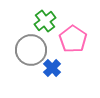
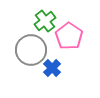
pink pentagon: moved 4 px left, 3 px up
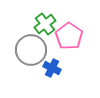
green cross: moved 3 px down
blue cross: rotated 18 degrees counterclockwise
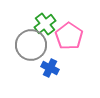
gray circle: moved 5 px up
blue cross: moved 2 px left
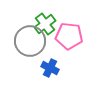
pink pentagon: rotated 28 degrees counterclockwise
gray circle: moved 1 px left, 4 px up
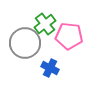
gray circle: moved 5 px left, 2 px down
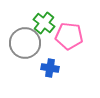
green cross: moved 1 px left, 1 px up; rotated 15 degrees counterclockwise
blue cross: rotated 18 degrees counterclockwise
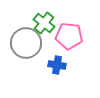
gray circle: moved 1 px right
blue cross: moved 7 px right, 3 px up
